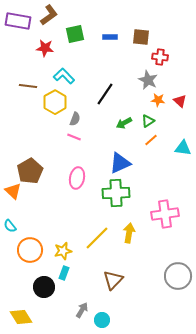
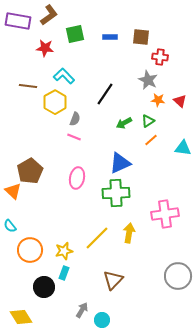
yellow star: moved 1 px right
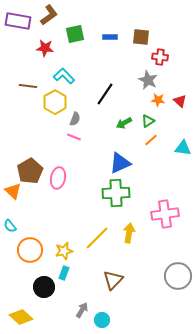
pink ellipse: moved 19 px left
yellow diamond: rotated 15 degrees counterclockwise
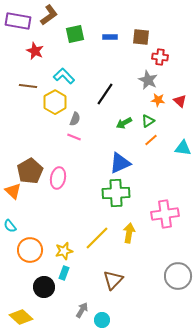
red star: moved 10 px left, 3 px down; rotated 18 degrees clockwise
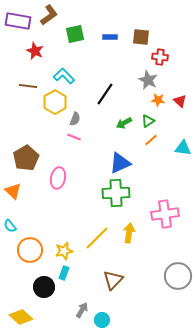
brown pentagon: moved 4 px left, 13 px up
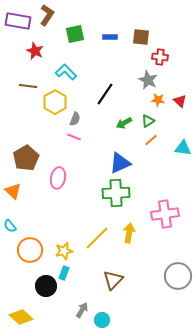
brown L-shape: moved 2 px left; rotated 20 degrees counterclockwise
cyan L-shape: moved 2 px right, 4 px up
black circle: moved 2 px right, 1 px up
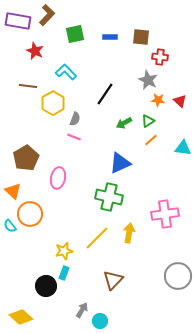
brown L-shape: rotated 10 degrees clockwise
yellow hexagon: moved 2 px left, 1 px down
green cross: moved 7 px left, 4 px down; rotated 16 degrees clockwise
orange circle: moved 36 px up
cyan circle: moved 2 px left, 1 px down
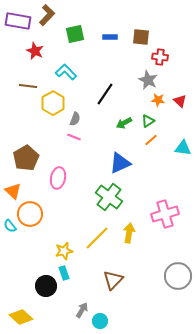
green cross: rotated 24 degrees clockwise
pink cross: rotated 8 degrees counterclockwise
cyan rectangle: rotated 40 degrees counterclockwise
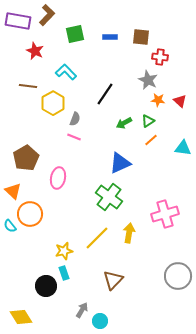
yellow diamond: rotated 15 degrees clockwise
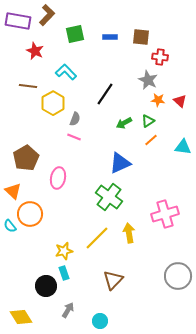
cyan triangle: moved 1 px up
yellow arrow: rotated 18 degrees counterclockwise
gray arrow: moved 14 px left
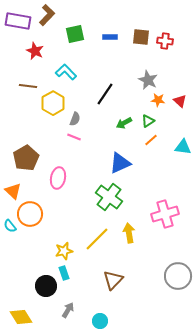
red cross: moved 5 px right, 16 px up
yellow line: moved 1 px down
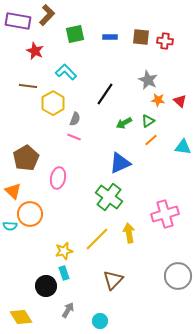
cyan semicircle: rotated 48 degrees counterclockwise
